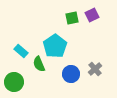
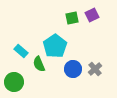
blue circle: moved 2 px right, 5 px up
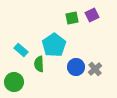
cyan pentagon: moved 1 px left, 1 px up
cyan rectangle: moved 1 px up
green semicircle: rotated 21 degrees clockwise
blue circle: moved 3 px right, 2 px up
